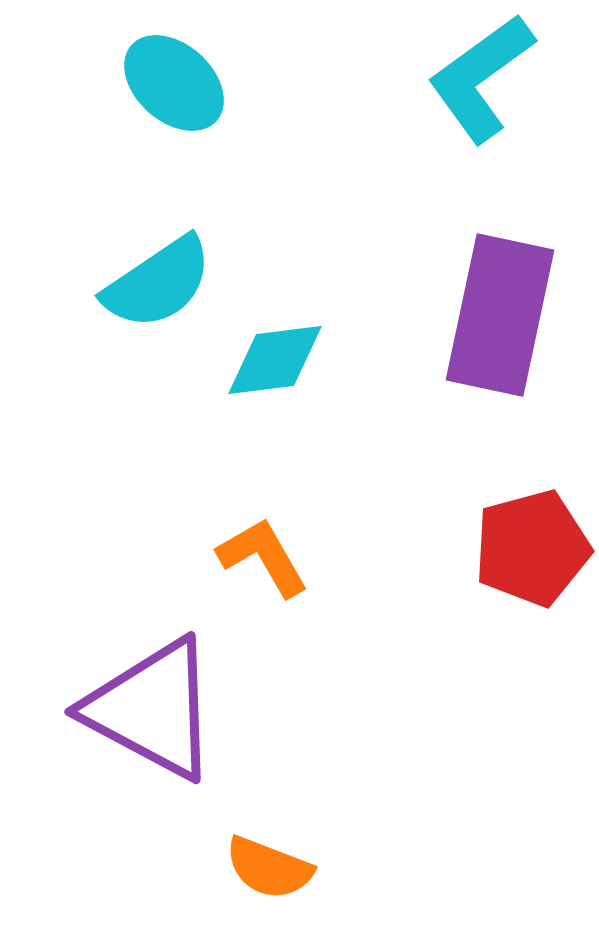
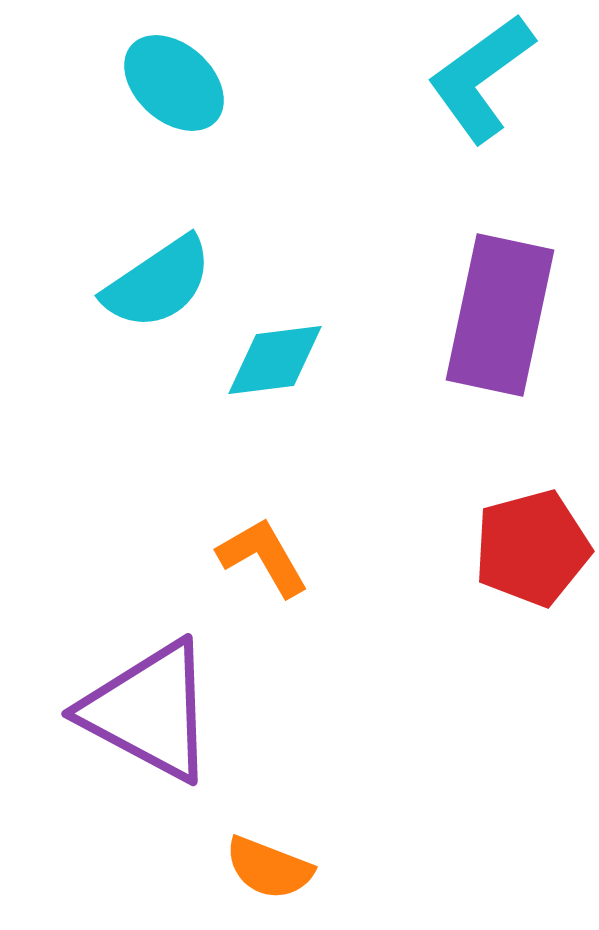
purple triangle: moved 3 px left, 2 px down
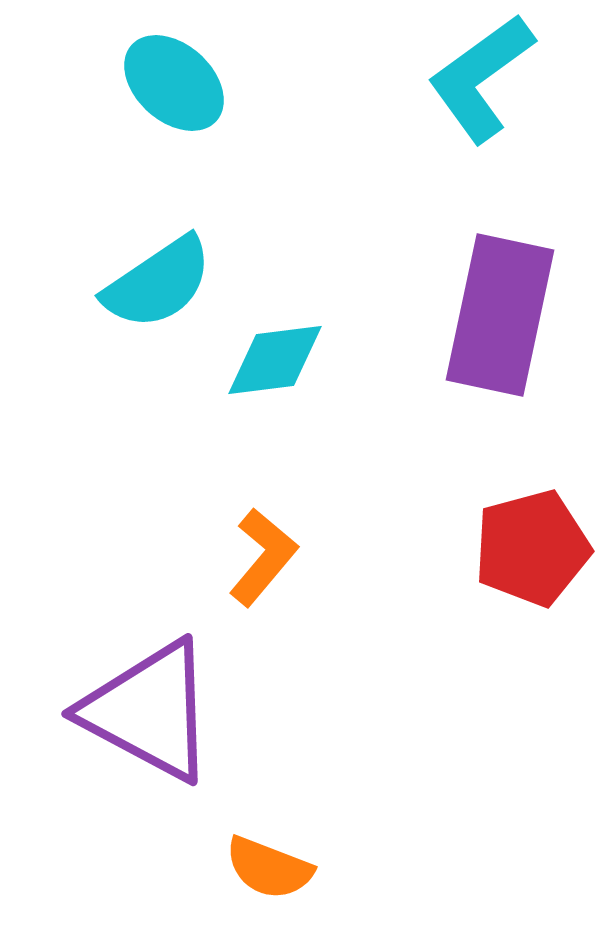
orange L-shape: rotated 70 degrees clockwise
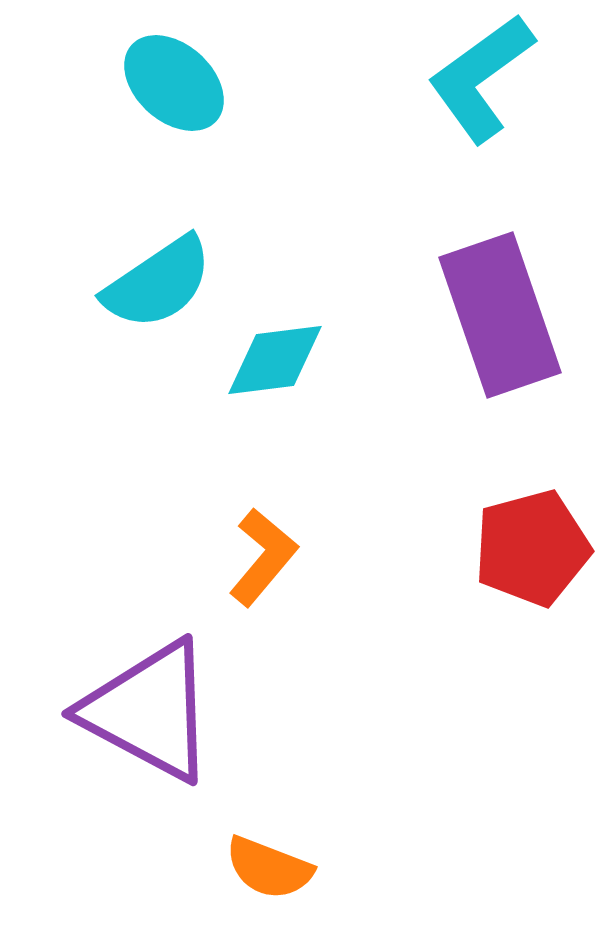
purple rectangle: rotated 31 degrees counterclockwise
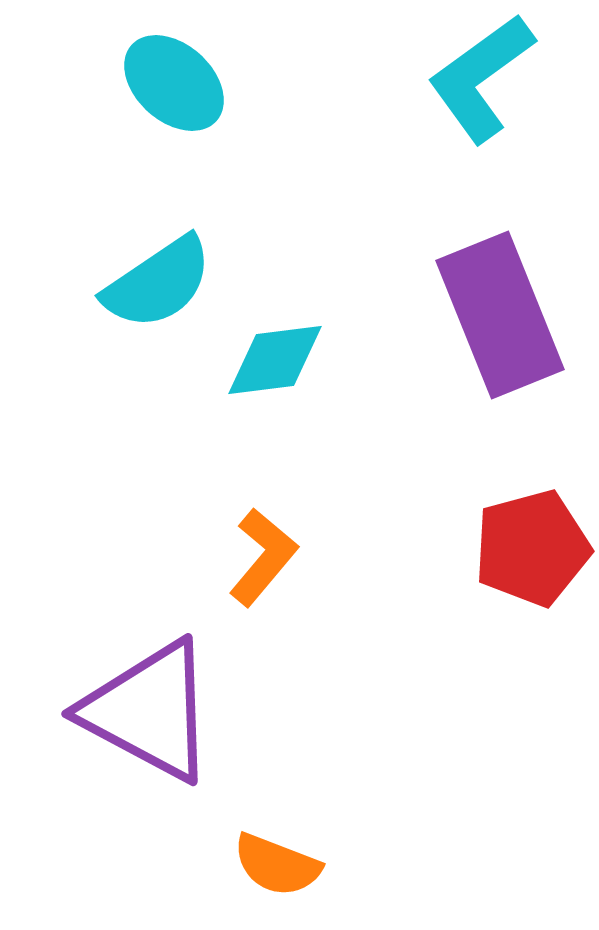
purple rectangle: rotated 3 degrees counterclockwise
orange semicircle: moved 8 px right, 3 px up
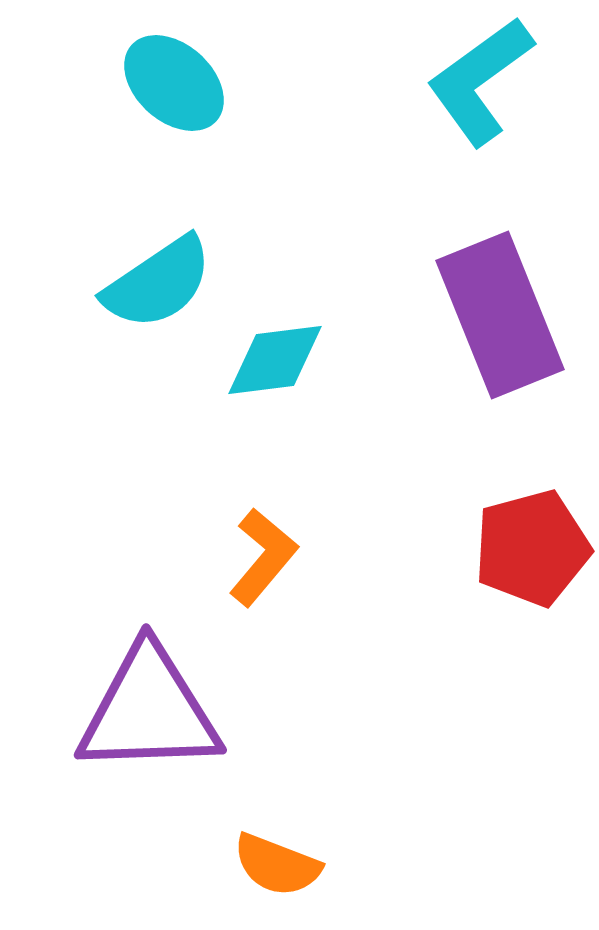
cyan L-shape: moved 1 px left, 3 px down
purple triangle: rotated 30 degrees counterclockwise
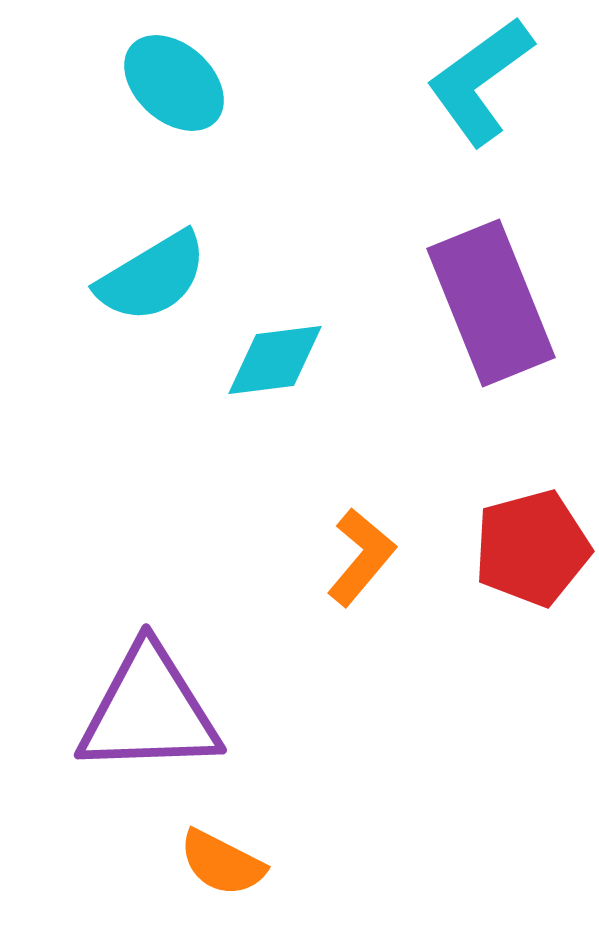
cyan semicircle: moved 6 px left, 6 px up; rotated 3 degrees clockwise
purple rectangle: moved 9 px left, 12 px up
orange L-shape: moved 98 px right
orange semicircle: moved 55 px left, 2 px up; rotated 6 degrees clockwise
